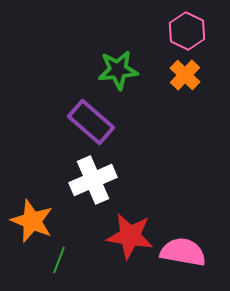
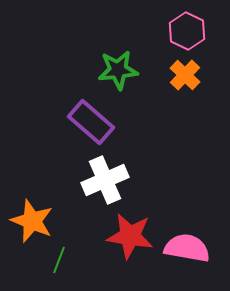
white cross: moved 12 px right
pink semicircle: moved 4 px right, 4 px up
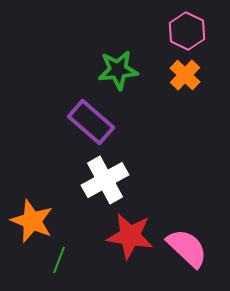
white cross: rotated 6 degrees counterclockwise
pink semicircle: rotated 33 degrees clockwise
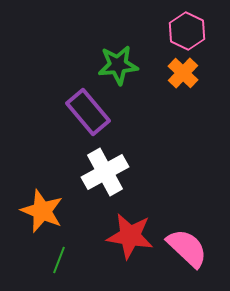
green star: moved 5 px up
orange cross: moved 2 px left, 2 px up
purple rectangle: moved 3 px left, 10 px up; rotated 9 degrees clockwise
white cross: moved 8 px up
orange star: moved 10 px right, 10 px up
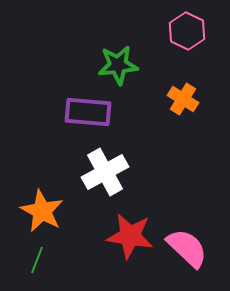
orange cross: moved 26 px down; rotated 12 degrees counterclockwise
purple rectangle: rotated 45 degrees counterclockwise
orange star: rotated 6 degrees clockwise
green line: moved 22 px left
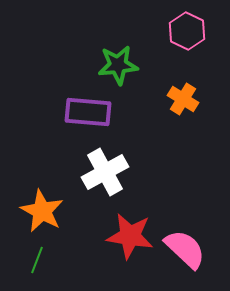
pink semicircle: moved 2 px left, 1 px down
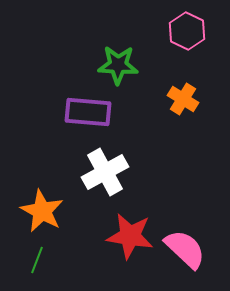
green star: rotated 9 degrees clockwise
